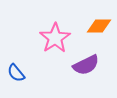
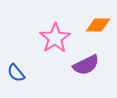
orange diamond: moved 1 px left, 1 px up
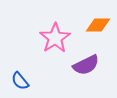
blue semicircle: moved 4 px right, 8 px down
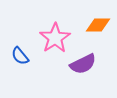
purple semicircle: moved 3 px left, 1 px up
blue semicircle: moved 25 px up
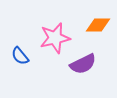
pink star: rotated 20 degrees clockwise
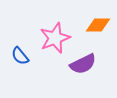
pink star: rotated 8 degrees counterclockwise
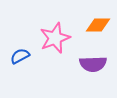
blue semicircle: rotated 102 degrees clockwise
purple semicircle: moved 10 px right; rotated 24 degrees clockwise
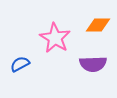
pink star: rotated 20 degrees counterclockwise
blue semicircle: moved 8 px down
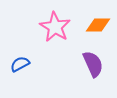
pink star: moved 11 px up
purple semicircle: rotated 112 degrees counterclockwise
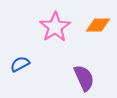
pink star: rotated 8 degrees clockwise
purple semicircle: moved 9 px left, 14 px down
